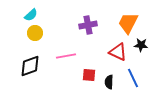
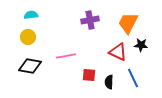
cyan semicircle: rotated 144 degrees counterclockwise
purple cross: moved 2 px right, 5 px up
yellow circle: moved 7 px left, 4 px down
black diamond: rotated 30 degrees clockwise
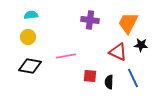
purple cross: rotated 18 degrees clockwise
red square: moved 1 px right, 1 px down
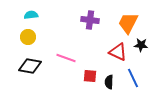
pink line: moved 2 px down; rotated 30 degrees clockwise
